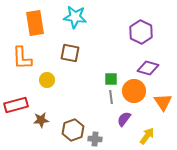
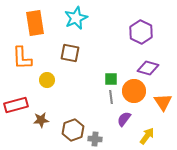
cyan star: moved 1 px right, 1 px down; rotated 30 degrees counterclockwise
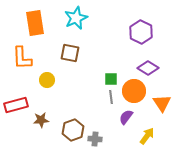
purple diamond: rotated 15 degrees clockwise
orange triangle: moved 1 px left, 1 px down
purple semicircle: moved 2 px right, 2 px up
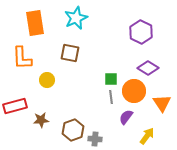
red rectangle: moved 1 px left, 1 px down
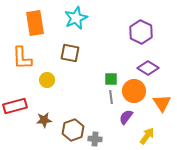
brown star: moved 3 px right
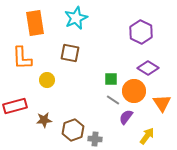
gray line: moved 2 px right, 3 px down; rotated 48 degrees counterclockwise
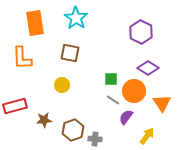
cyan star: rotated 15 degrees counterclockwise
yellow circle: moved 15 px right, 5 px down
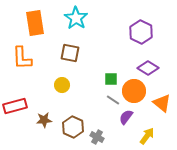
orange triangle: rotated 18 degrees counterclockwise
brown hexagon: moved 3 px up; rotated 15 degrees counterclockwise
gray cross: moved 2 px right, 2 px up; rotated 24 degrees clockwise
